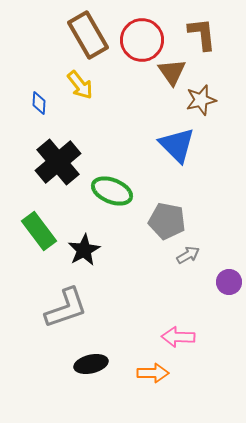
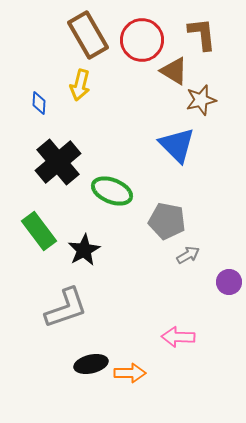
brown triangle: moved 2 px right, 1 px up; rotated 24 degrees counterclockwise
yellow arrow: rotated 52 degrees clockwise
orange arrow: moved 23 px left
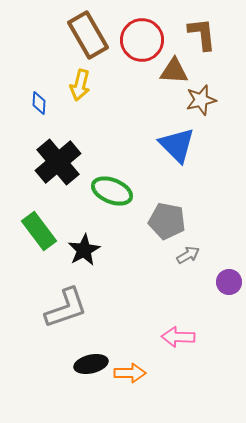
brown triangle: rotated 28 degrees counterclockwise
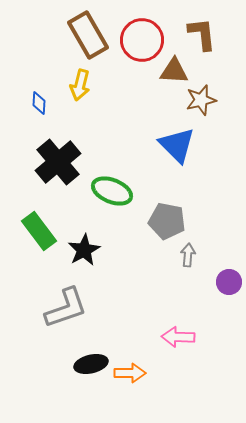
gray arrow: rotated 55 degrees counterclockwise
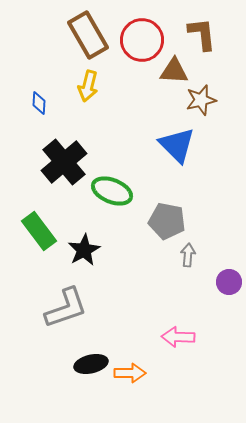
yellow arrow: moved 8 px right, 1 px down
black cross: moved 6 px right
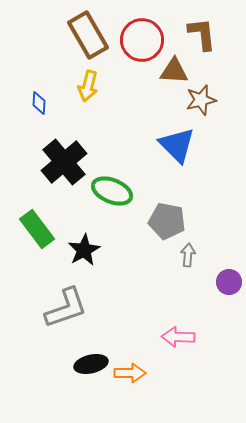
green rectangle: moved 2 px left, 2 px up
